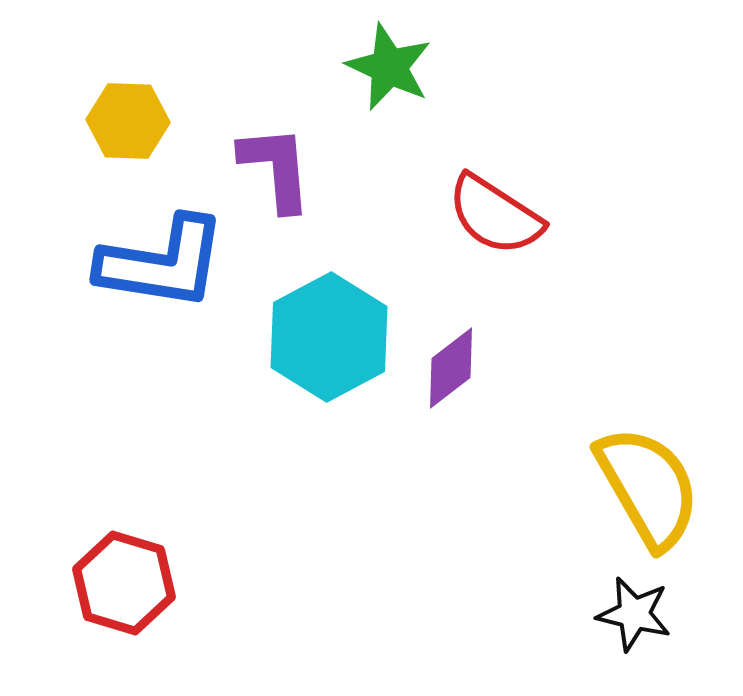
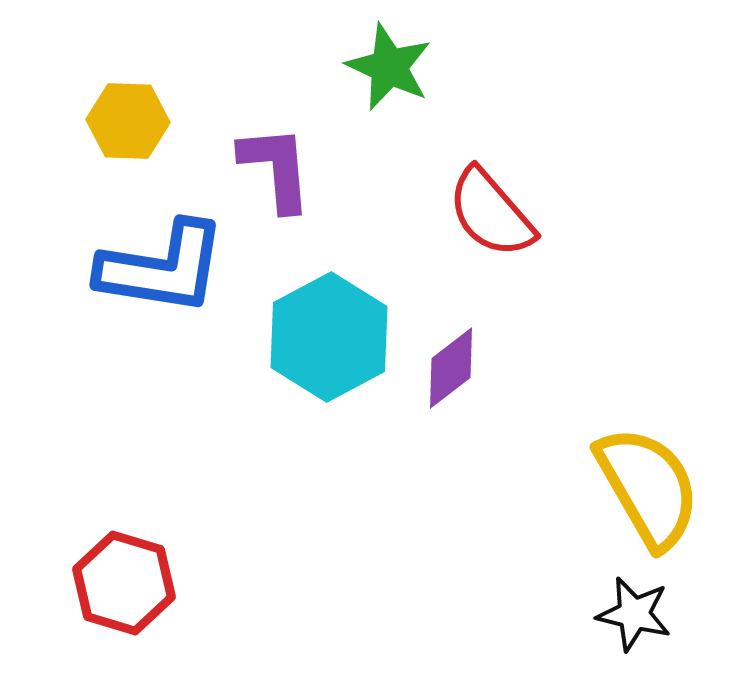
red semicircle: moved 4 px left, 2 px up; rotated 16 degrees clockwise
blue L-shape: moved 5 px down
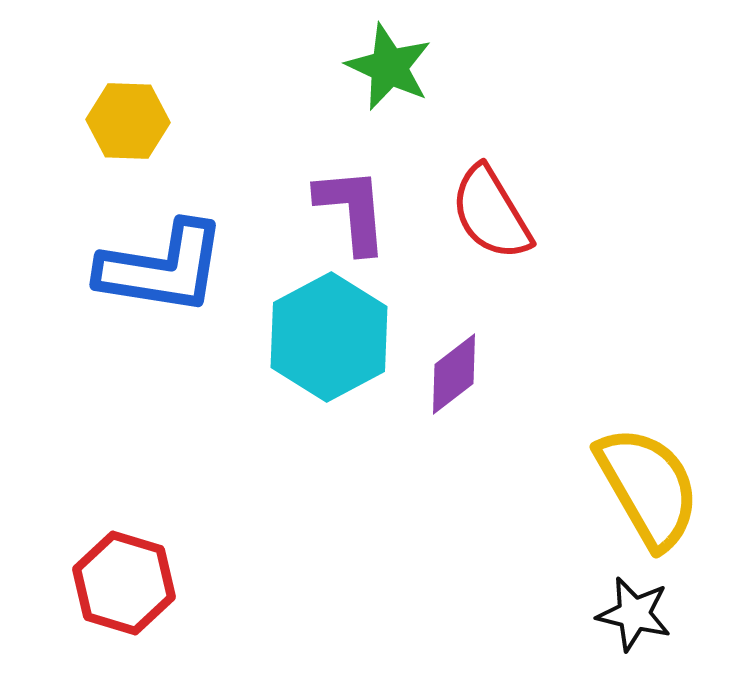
purple L-shape: moved 76 px right, 42 px down
red semicircle: rotated 10 degrees clockwise
purple diamond: moved 3 px right, 6 px down
